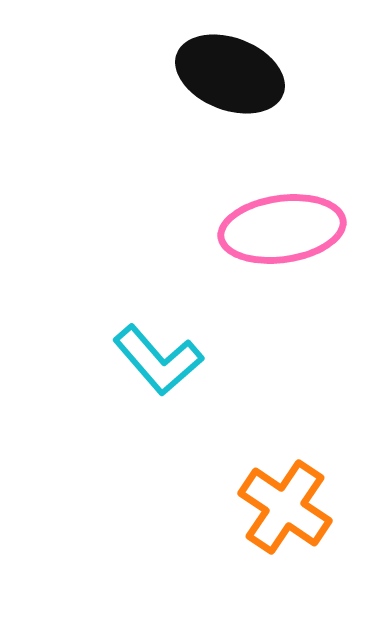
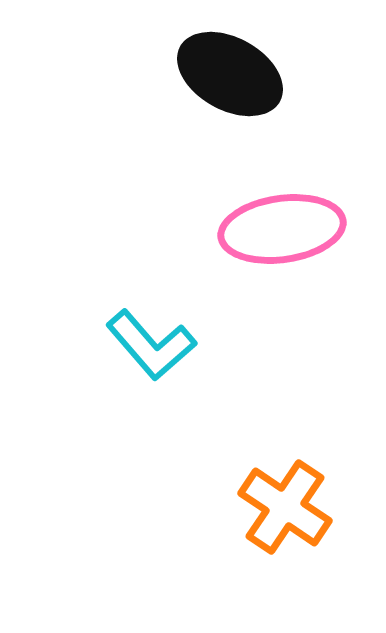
black ellipse: rotated 8 degrees clockwise
cyan L-shape: moved 7 px left, 15 px up
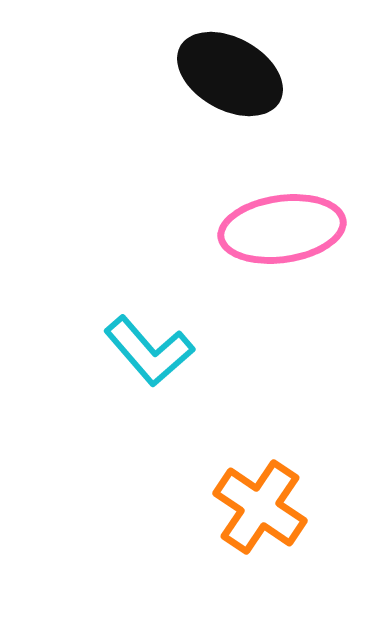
cyan L-shape: moved 2 px left, 6 px down
orange cross: moved 25 px left
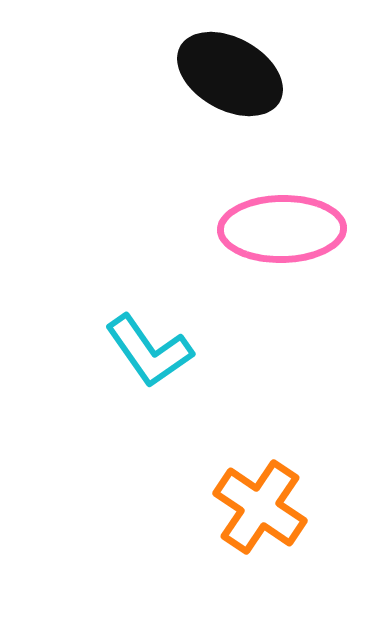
pink ellipse: rotated 7 degrees clockwise
cyan L-shape: rotated 6 degrees clockwise
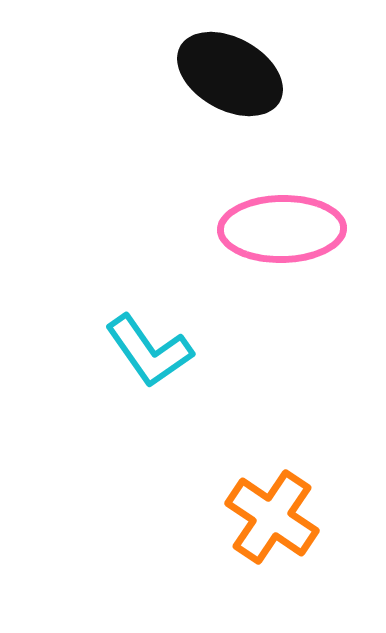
orange cross: moved 12 px right, 10 px down
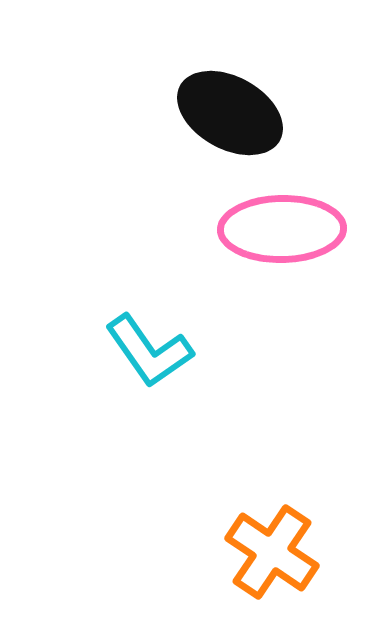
black ellipse: moved 39 px down
orange cross: moved 35 px down
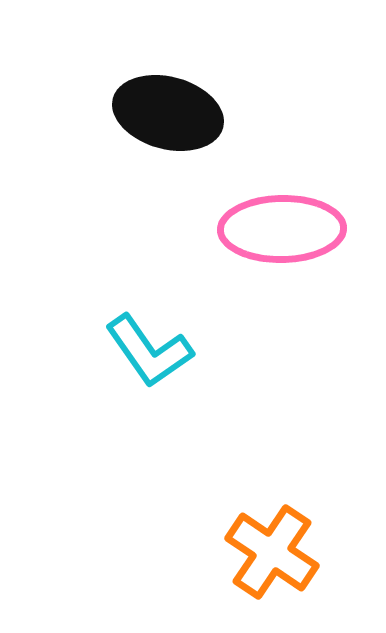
black ellipse: moved 62 px left; rotated 14 degrees counterclockwise
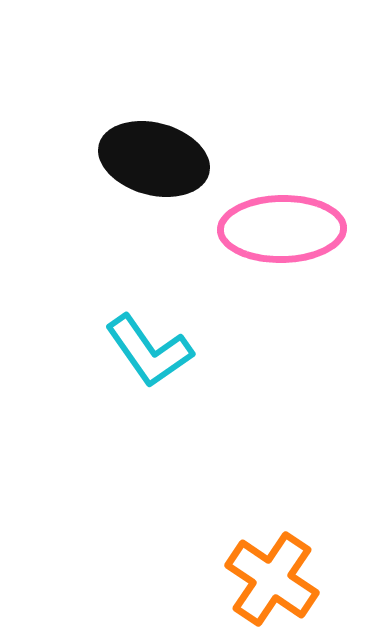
black ellipse: moved 14 px left, 46 px down
orange cross: moved 27 px down
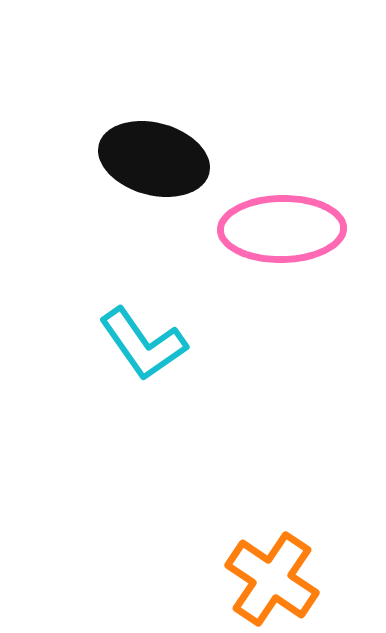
cyan L-shape: moved 6 px left, 7 px up
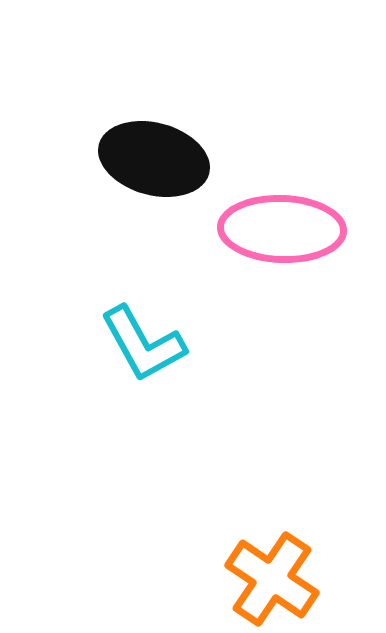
pink ellipse: rotated 3 degrees clockwise
cyan L-shape: rotated 6 degrees clockwise
